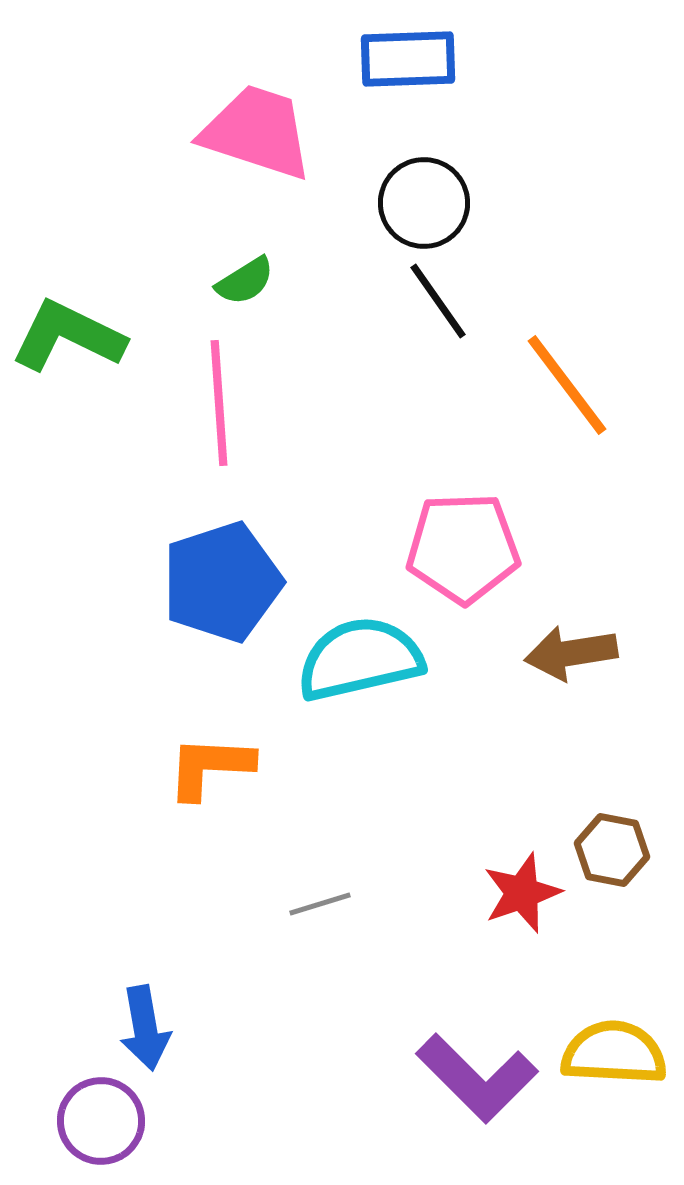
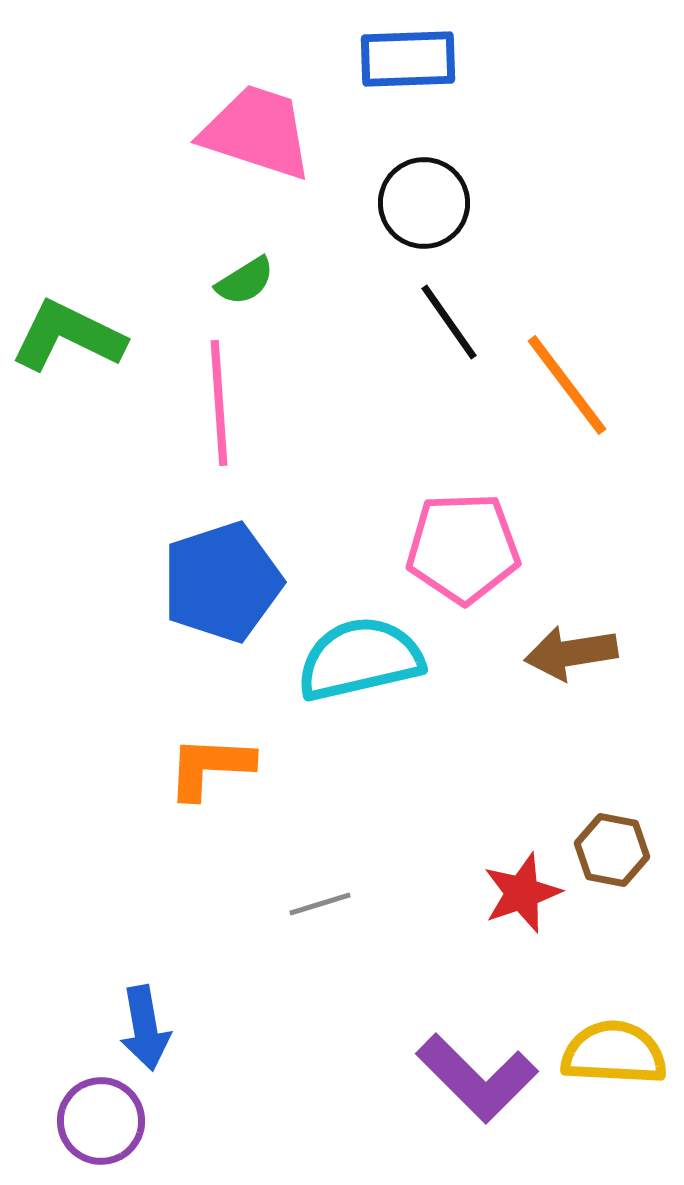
black line: moved 11 px right, 21 px down
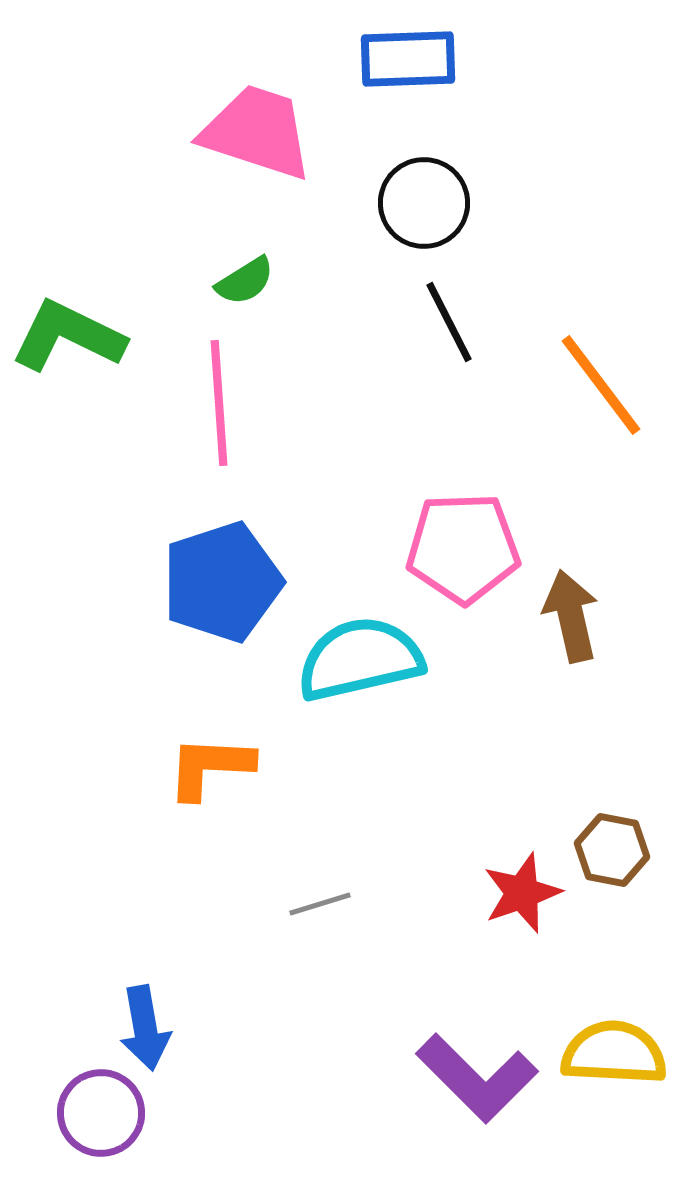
black line: rotated 8 degrees clockwise
orange line: moved 34 px right
brown arrow: moved 37 px up; rotated 86 degrees clockwise
purple circle: moved 8 px up
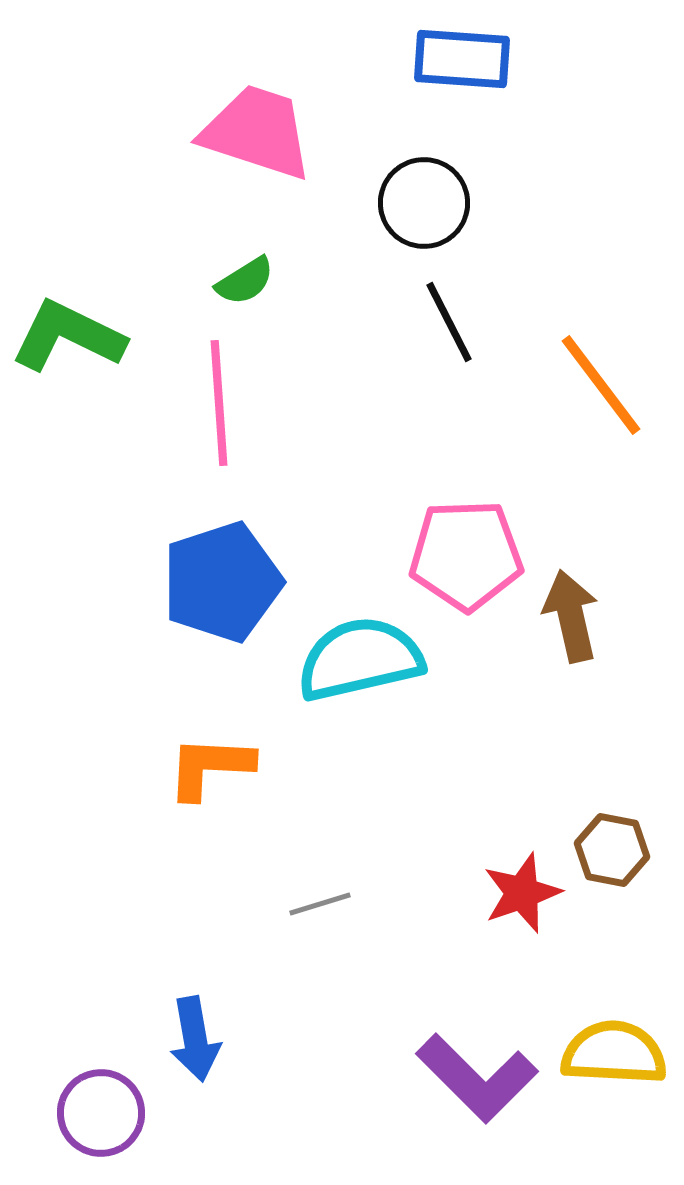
blue rectangle: moved 54 px right; rotated 6 degrees clockwise
pink pentagon: moved 3 px right, 7 px down
blue arrow: moved 50 px right, 11 px down
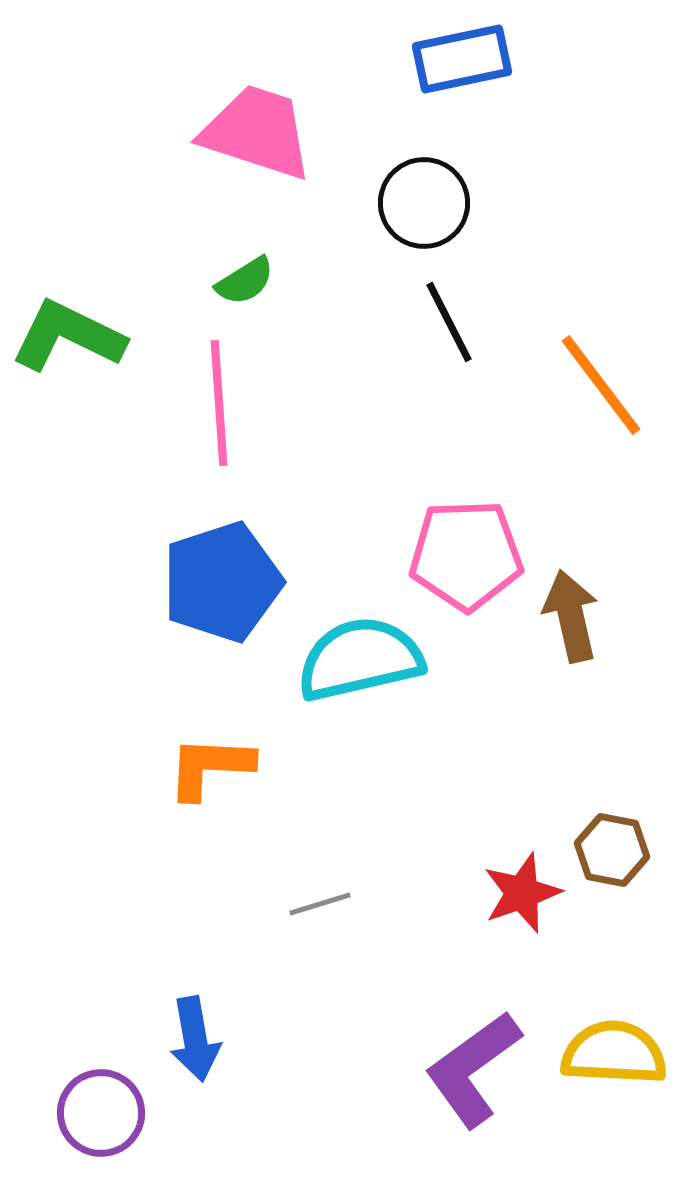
blue rectangle: rotated 16 degrees counterclockwise
purple L-shape: moved 4 px left, 9 px up; rotated 99 degrees clockwise
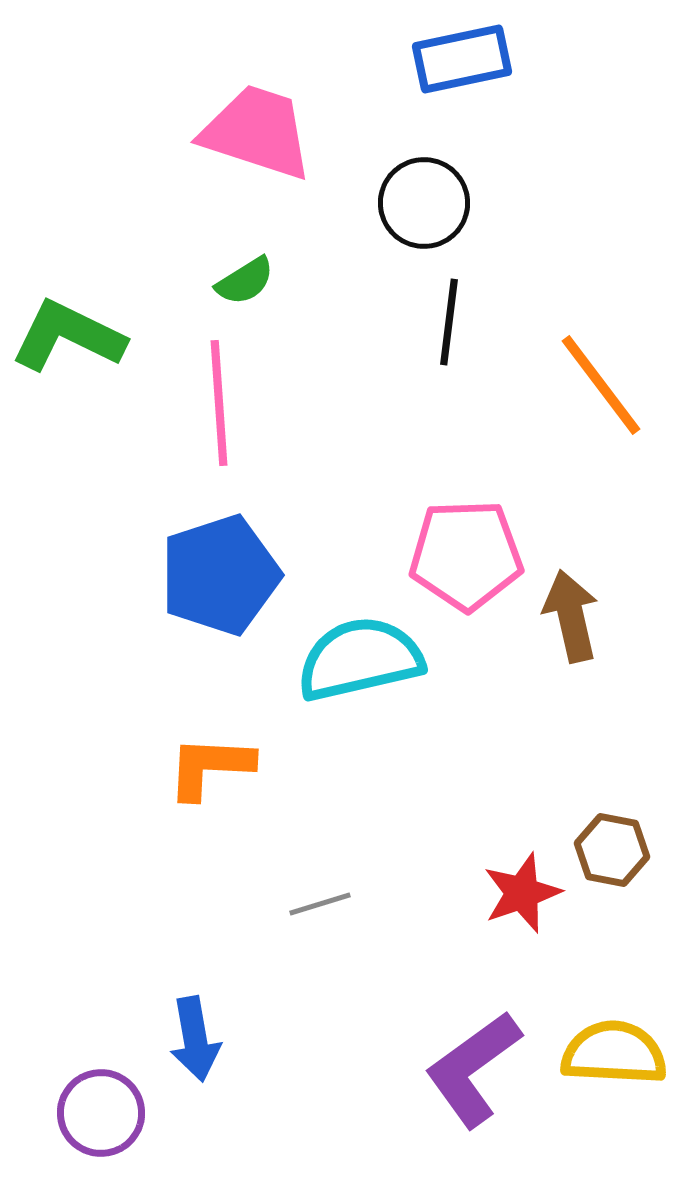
black line: rotated 34 degrees clockwise
blue pentagon: moved 2 px left, 7 px up
